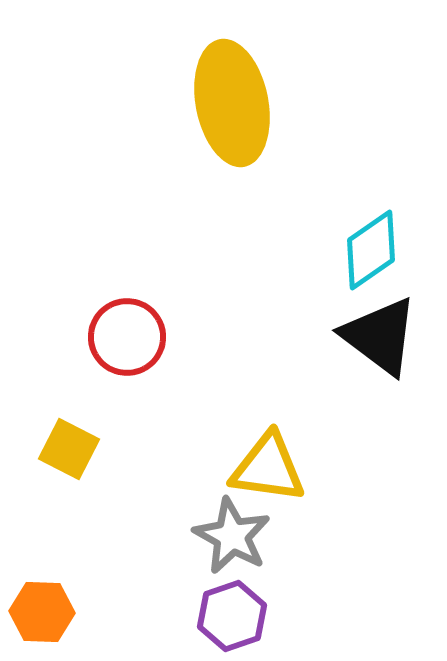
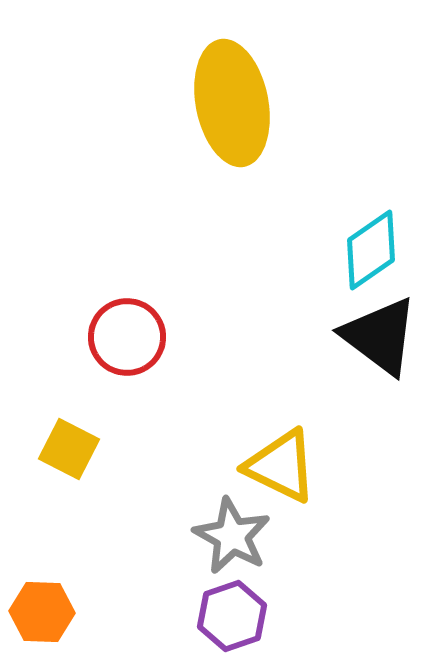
yellow triangle: moved 13 px right, 2 px up; rotated 18 degrees clockwise
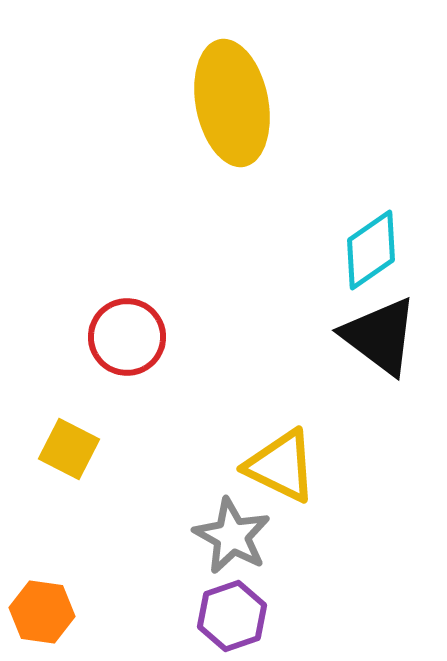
orange hexagon: rotated 6 degrees clockwise
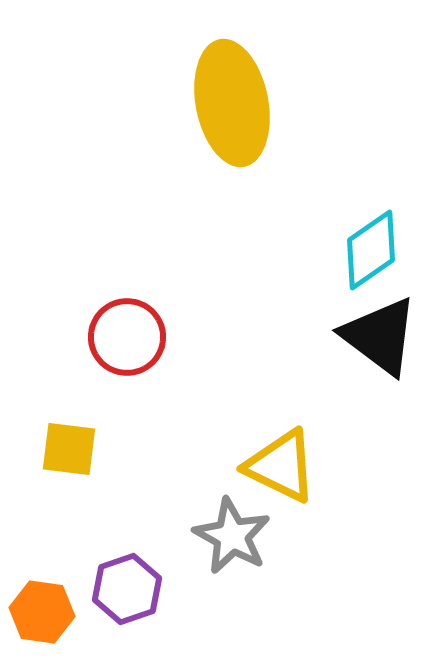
yellow square: rotated 20 degrees counterclockwise
purple hexagon: moved 105 px left, 27 px up
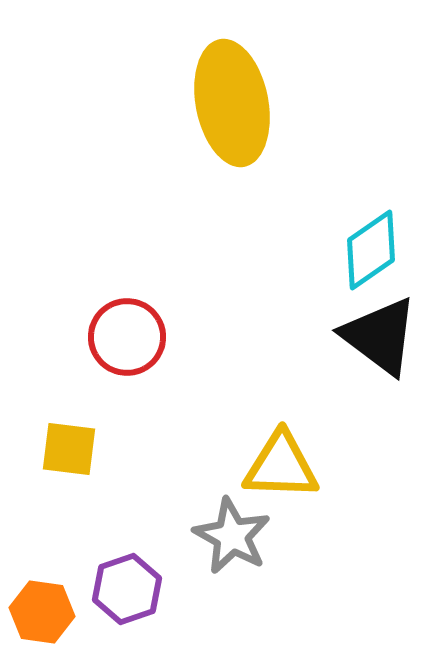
yellow triangle: rotated 24 degrees counterclockwise
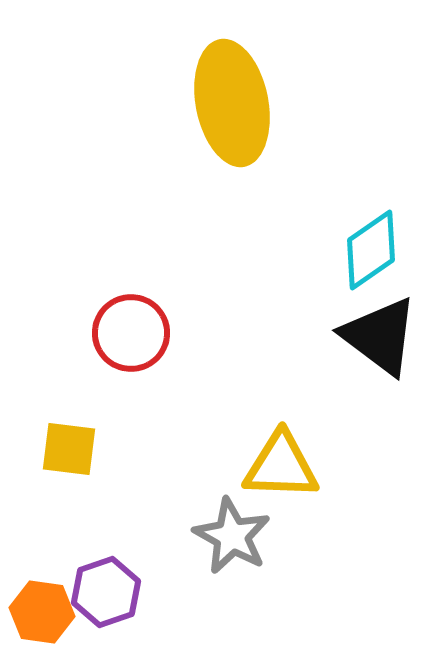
red circle: moved 4 px right, 4 px up
purple hexagon: moved 21 px left, 3 px down
